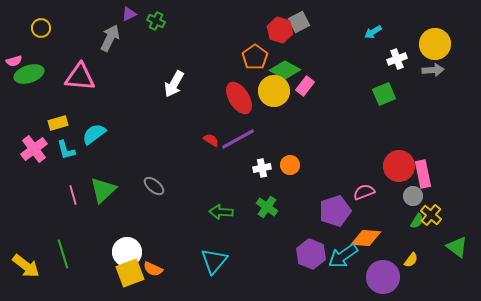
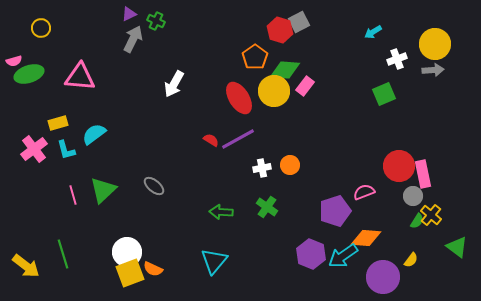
gray arrow at (110, 38): moved 23 px right, 1 px down
green diamond at (285, 70): rotated 24 degrees counterclockwise
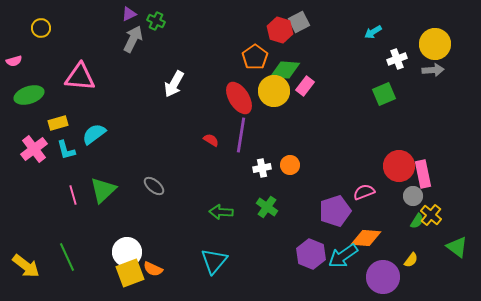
green ellipse at (29, 74): moved 21 px down
purple line at (238, 139): moved 3 px right, 4 px up; rotated 52 degrees counterclockwise
green line at (63, 254): moved 4 px right, 3 px down; rotated 8 degrees counterclockwise
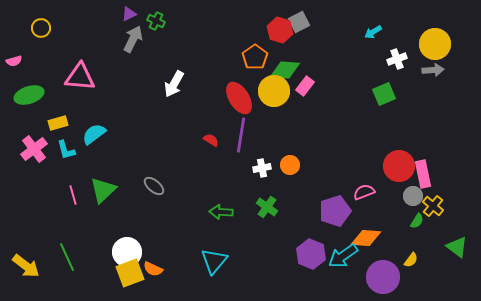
yellow cross at (431, 215): moved 2 px right, 9 px up
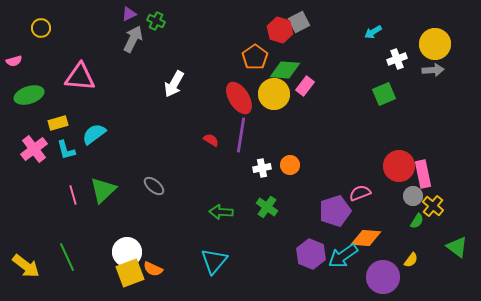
yellow circle at (274, 91): moved 3 px down
pink semicircle at (364, 192): moved 4 px left, 1 px down
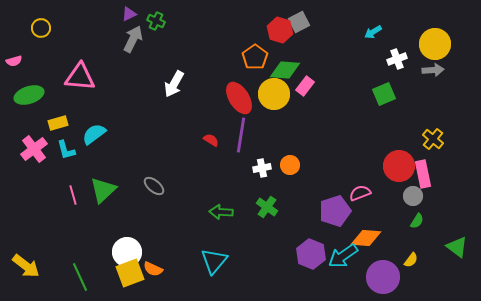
yellow cross at (433, 206): moved 67 px up
green line at (67, 257): moved 13 px right, 20 px down
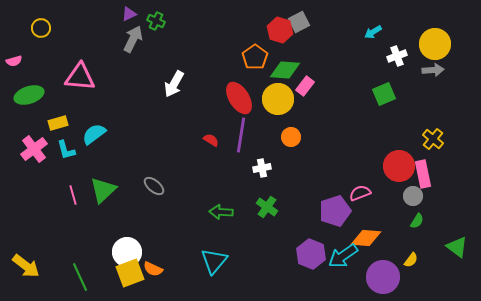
white cross at (397, 59): moved 3 px up
yellow circle at (274, 94): moved 4 px right, 5 px down
orange circle at (290, 165): moved 1 px right, 28 px up
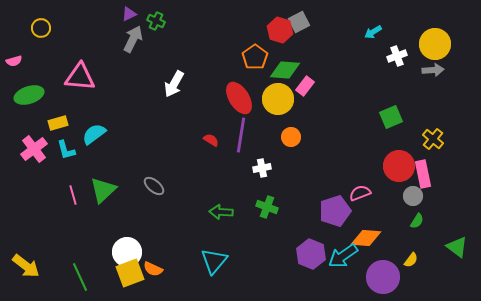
green square at (384, 94): moved 7 px right, 23 px down
green cross at (267, 207): rotated 15 degrees counterclockwise
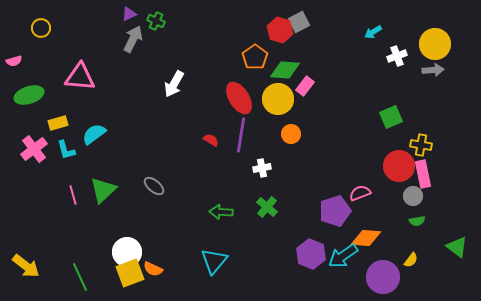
orange circle at (291, 137): moved 3 px up
yellow cross at (433, 139): moved 12 px left, 6 px down; rotated 30 degrees counterclockwise
green cross at (267, 207): rotated 20 degrees clockwise
green semicircle at (417, 221): rotated 49 degrees clockwise
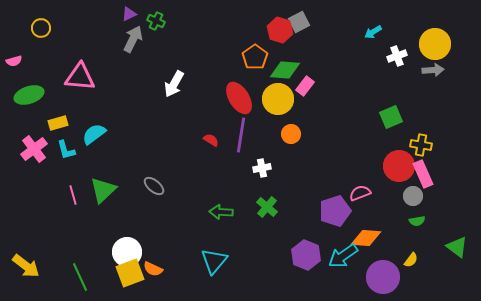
pink rectangle at (423, 174): rotated 12 degrees counterclockwise
purple hexagon at (311, 254): moved 5 px left, 1 px down
